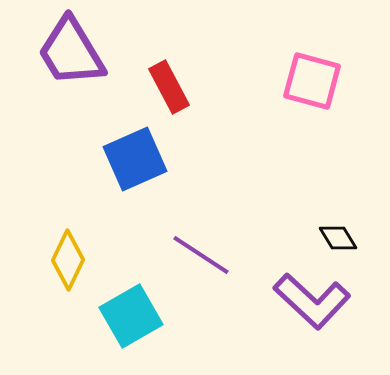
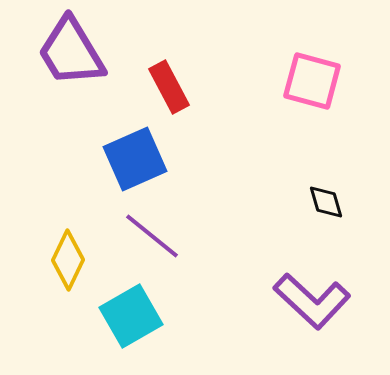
black diamond: moved 12 px left, 36 px up; rotated 15 degrees clockwise
purple line: moved 49 px left, 19 px up; rotated 6 degrees clockwise
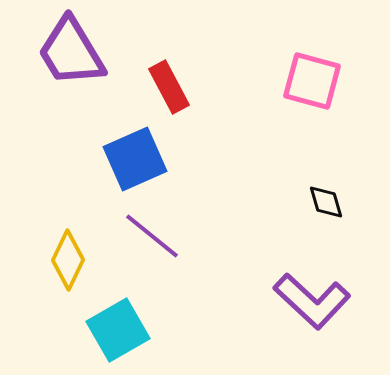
cyan square: moved 13 px left, 14 px down
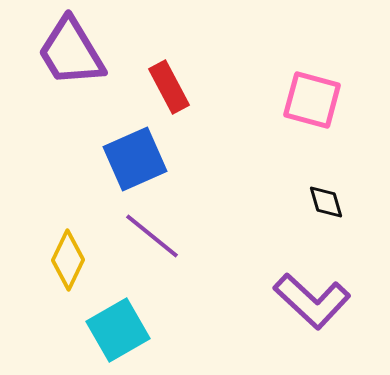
pink square: moved 19 px down
